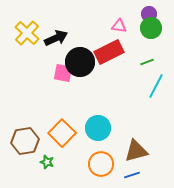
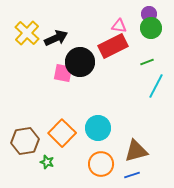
red rectangle: moved 4 px right, 6 px up
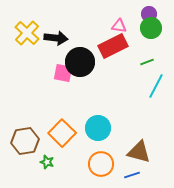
black arrow: rotated 30 degrees clockwise
brown triangle: moved 3 px right, 1 px down; rotated 30 degrees clockwise
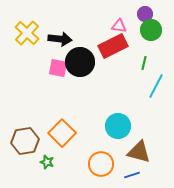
purple circle: moved 4 px left
green circle: moved 2 px down
black arrow: moved 4 px right, 1 px down
green line: moved 3 px left, 1 px down; rotated 56 degrees counterclockwise
pink square: moved 5 px left, 5 px up
cyan circle: moved 20 px right, 2 px up
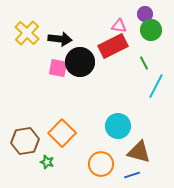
green line: rotated 40 degrees counterclockwise
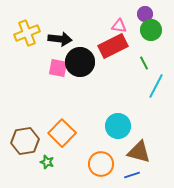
yellow cross: rotated 25 degrees clockwise
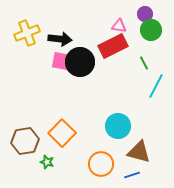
pink square: moved 3 px right, 7 px up
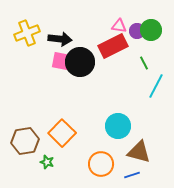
purple circle: moved 8 px left, 17 px down
